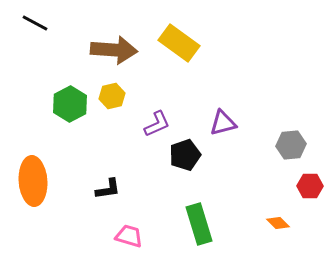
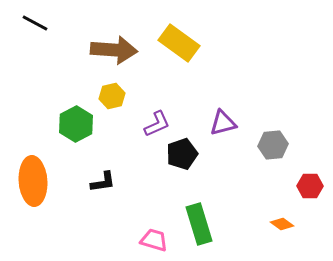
green hexagon: moved 6 px right, 20 px down
gray hexagon: moved 18 px left
black pentagon: moved 3 px left, 1 px up
black L-shape: moved 5 px left, 7 px up
orange diamond: moved 4 px right, 1 px down; rotated 10 degrees counterclockwise
pink trapezoid: moved 25 px right, 4 px down
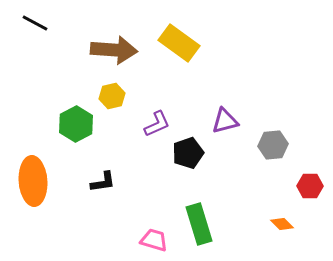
purple triangle: moved 2 px right, 2 px up
black pentagon: moved 6 px right, 1 px up
orange diamond: rotated 10 degrees clockwise
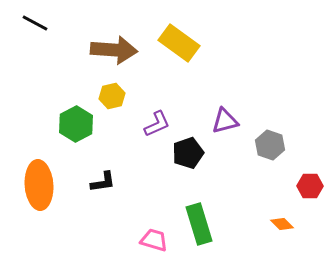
gray hexagon: moved 3 px left; rotated 24 degrees clockwise
orange ellipse: moved 6 px right, 4 px down
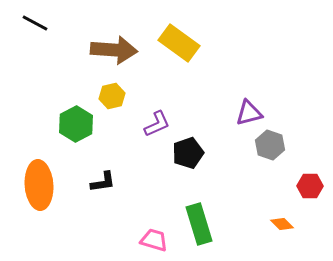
purple triangle: moved 24 px right, 8 px up
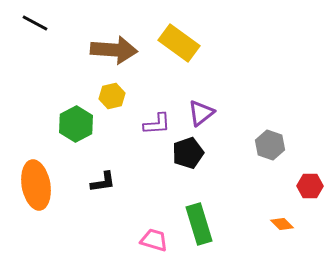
purple triangle: moved 48 px left; rotated 24 degrees counterclockwise
purple L-shape: rotated 20 degrees clockwise
orange ellipse: moved 3 px left; rotated 6 degrees counterclockwise
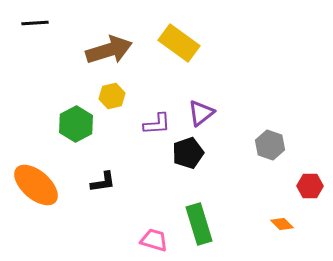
black line: rotated 32 degrees counterclockwise
brown arrow: moved 5 px left; rotated 21 degrees counterclockwise
orange ellipse: rotated 39 degrees counterclockwise
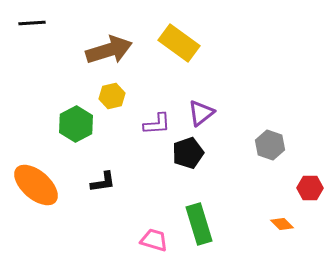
black line: moved 3 px left
red hexagon: moved 2 px down
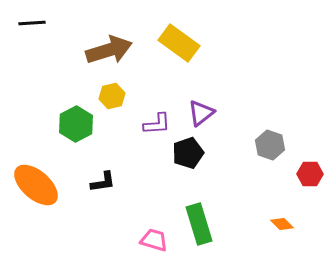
red hexagon: moved 14 px up
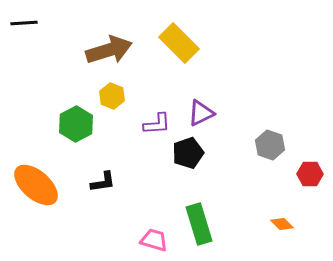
black line: moved 8 px left
yellow rectangle: rotated 9 degrees clockwise
yellow hexagon: rotated 25 degrees counterclockwise
purple triangle: rotated 12 degrees clockwise
